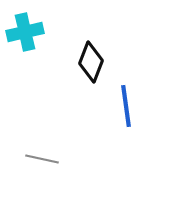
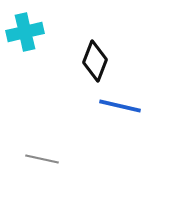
black diamond: moved 4 px right, 1 px up
blue line: moved 6 px left; rotated 69 degrees counterclockwise
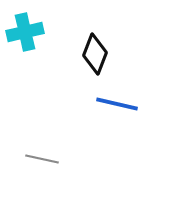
black diamond: moved 7 px up
blue line: moved 3 px left, 2 px up
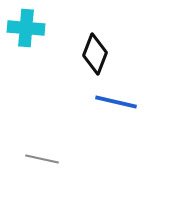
cyan cross: moved 1 px right, 4 px up; rotated 18 degrees clockwise
blue line: moved 1 px left, 2 px up
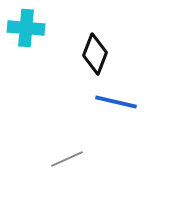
gray line: moved 25 px right; rotated 36 degrees counterclockwise
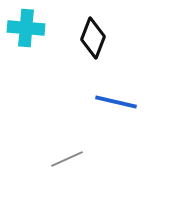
black diamond: moved 2 px left, 16 px up
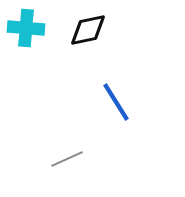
black diamond: moved 5 px left, 8 px up; rotated 57 degrees clockwise
blue line: rotated 45 degrees clockwise
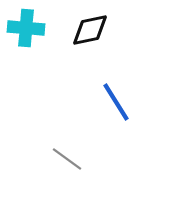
black diamond: moved 2 px right
gray line: rotated 60 degrees clockwise
